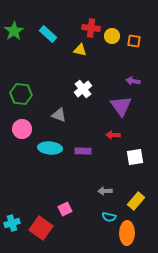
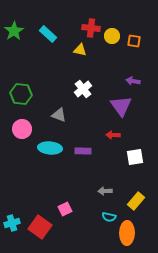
red square: moved 1 px left, 1 px up
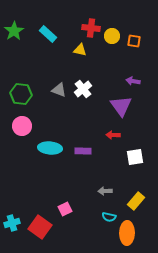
gray triangle: moved 25 px up
pink circle: moved 3 px up
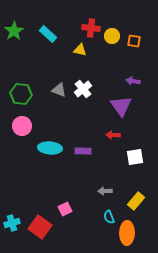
cyan semicircle: rotated 56 degrees clockwise
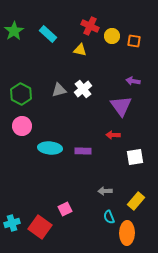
red cross: moved 1 px left, 2 px up; rotated 18 degrees clockwise
gray triangle: rotated 35 degrees counterclockwise
green hexagon: rotated 20 degrees clockwise
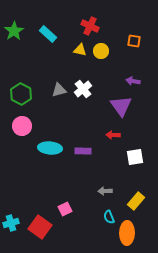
yellow circle: moved 11 px left, 15 px down
cyan cross: moved 1 px left
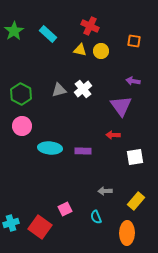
cyan semicircle: moved 13 px left
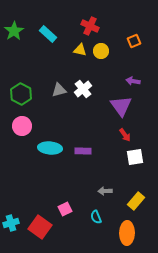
orange square: rotated 32 degrees counterclockwise
red arrow: moved 12 px right; rotated 128 degrees counterclockwise
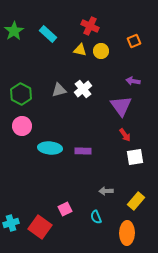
gray arrow: moved 1 px right
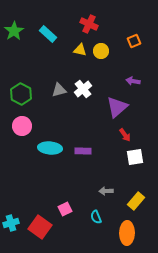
red cross: moved 1 px left, 2 px up
purple triangle: moved 4 px left, 1 px down; rotated 25 degrees clockwise
